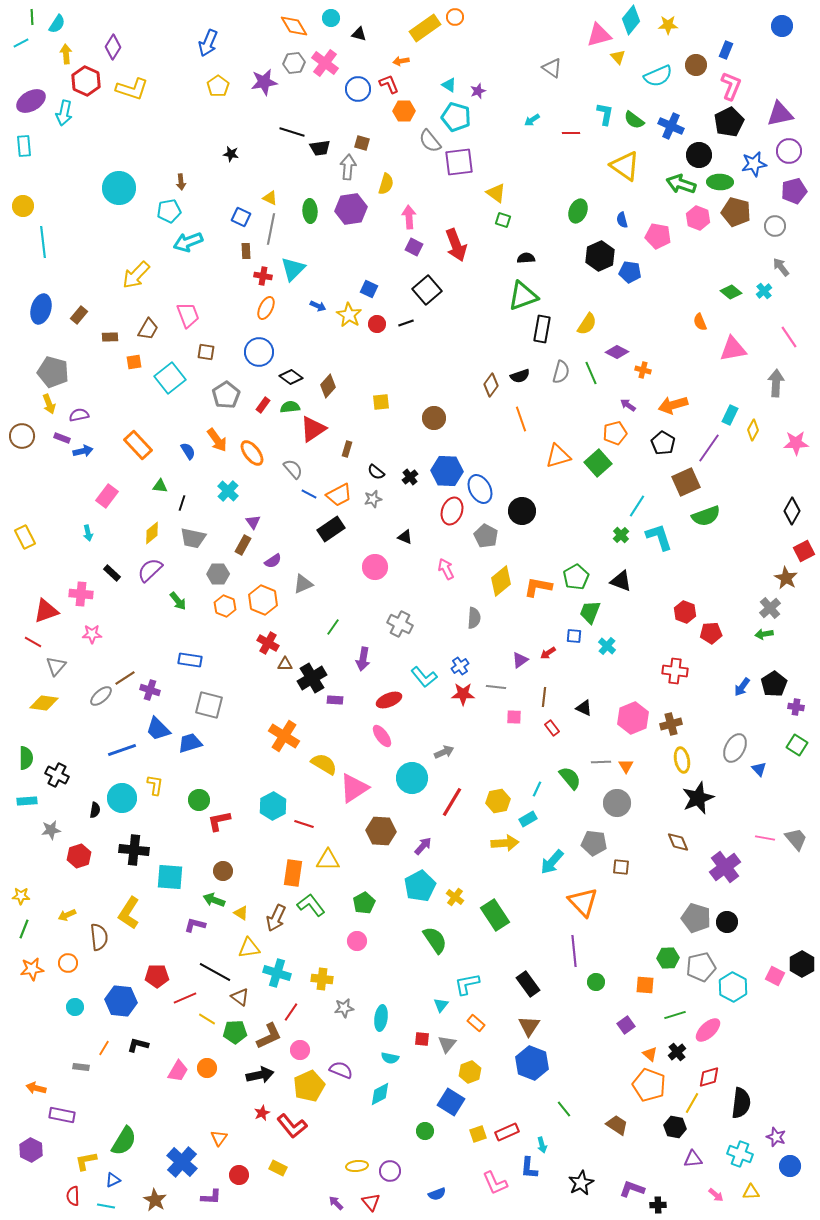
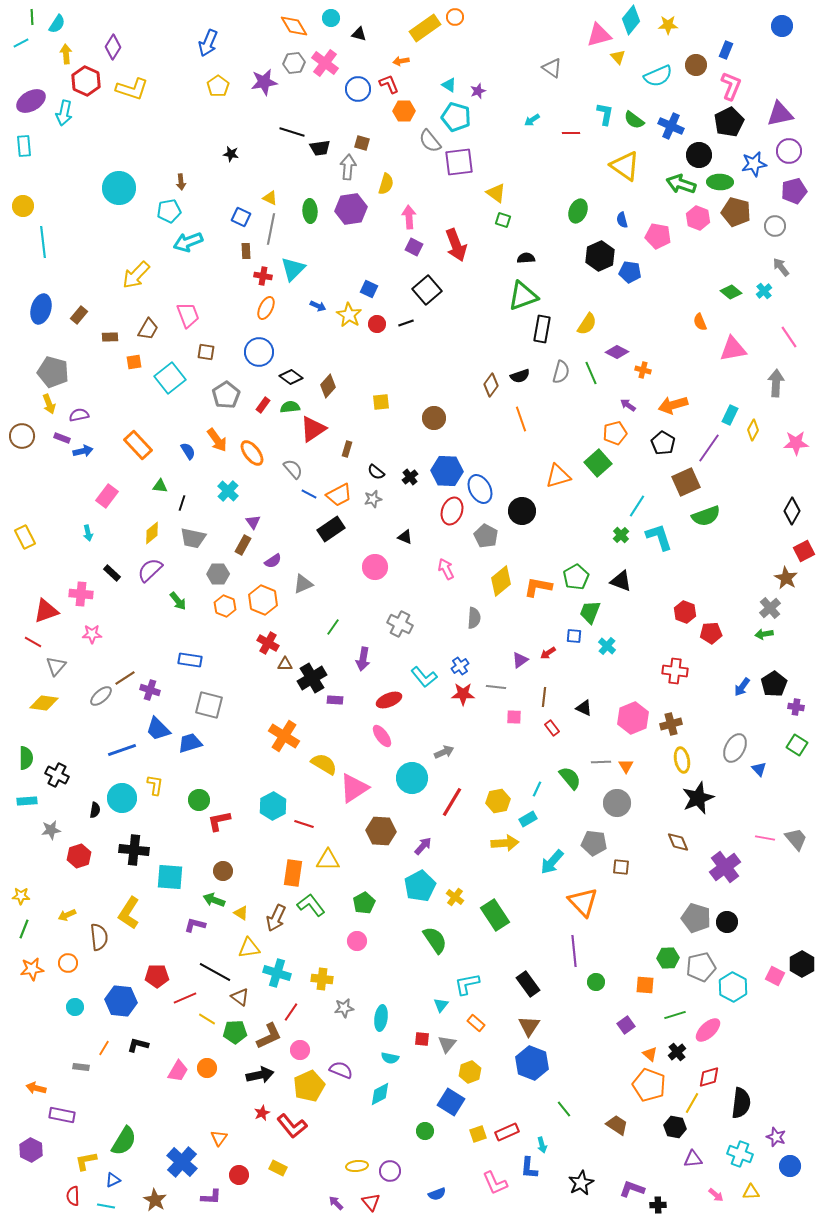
orange triangle at (558, 456): moved 20 px down
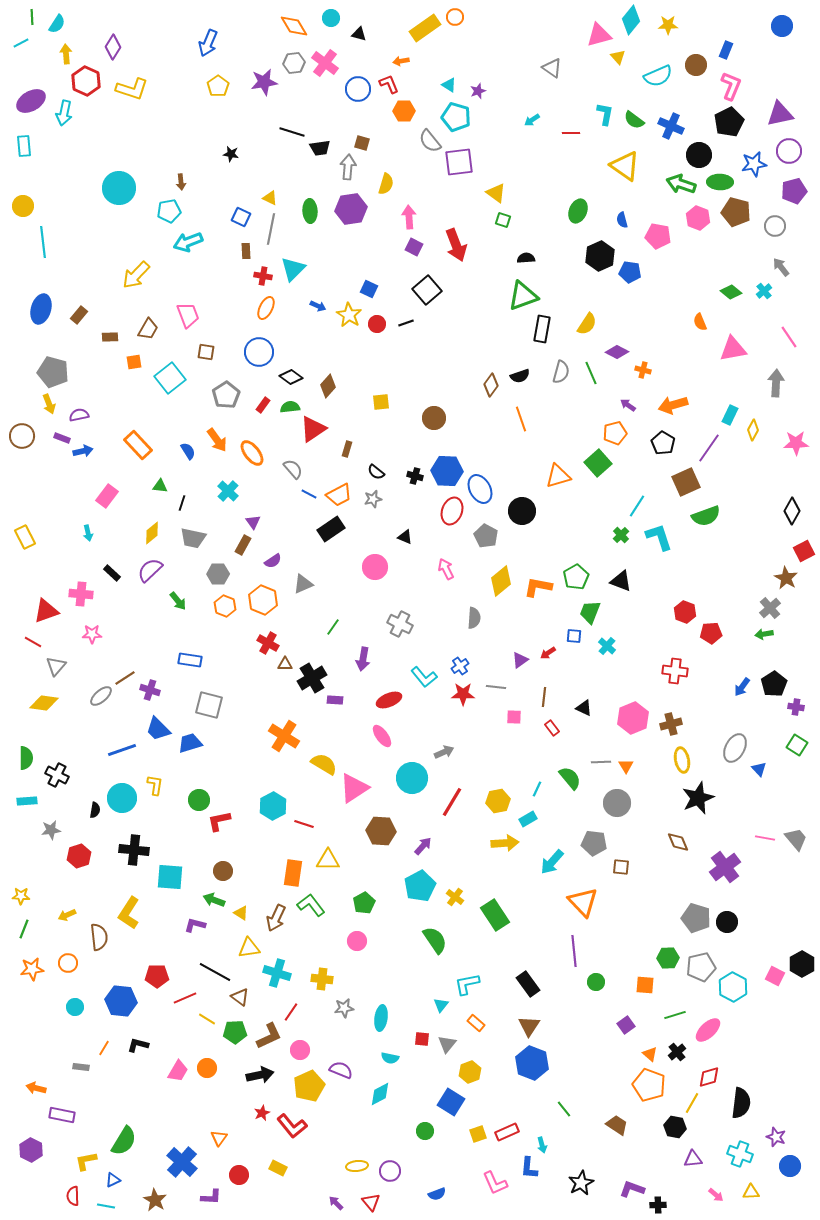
black cross at (410, 477): moved 5 px right, 1 px up; rotated 35 degrees counterclockwise
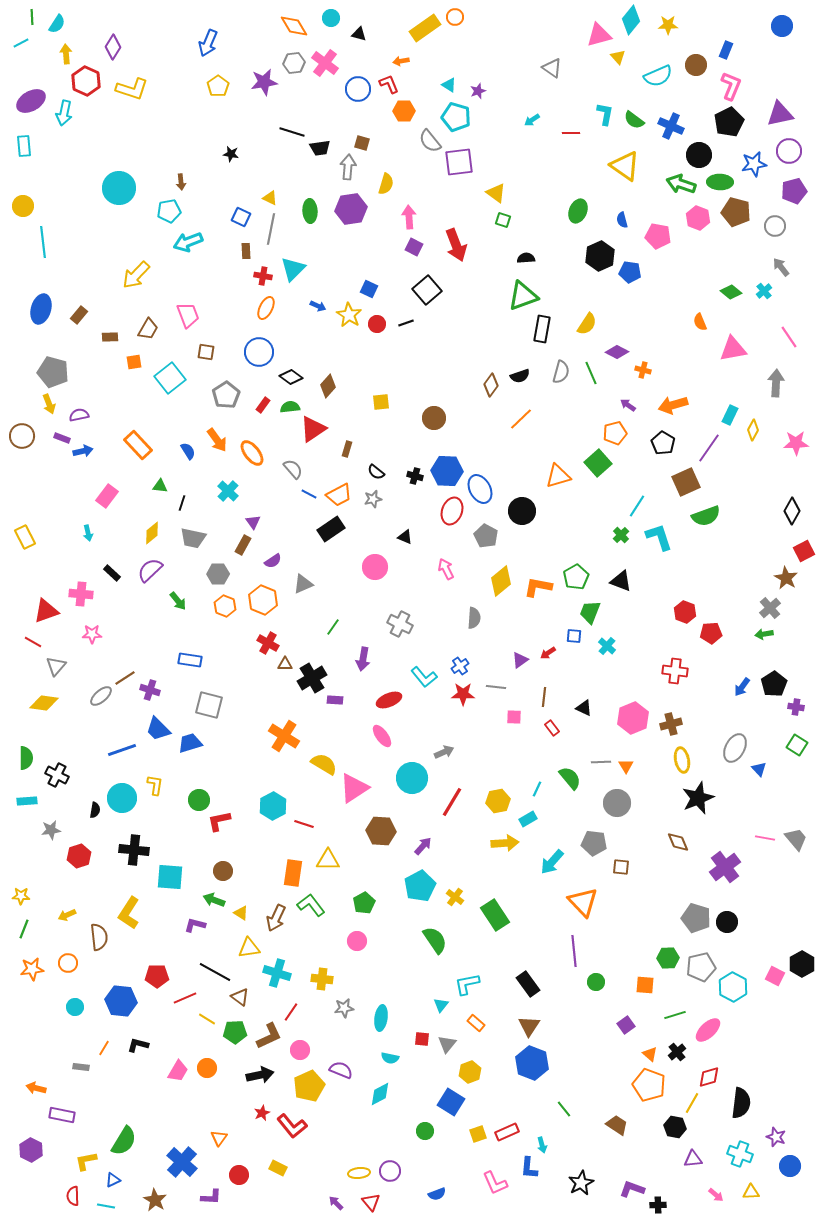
orange line at (521, 419): rotated 65 degrees clockwise
yellow ellipse at (357, 1166): moved 2 px right, 7 px down
